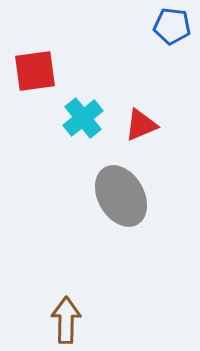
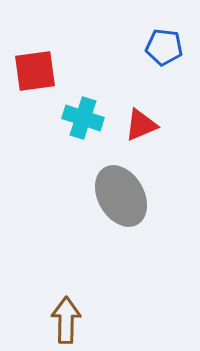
blue pentagon: moved 8 px left, 21 px down
cyan cross: rotated 33 degrees counterclockwise
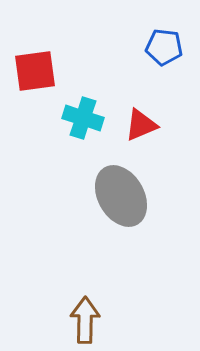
brown arrow: moved 19 px right
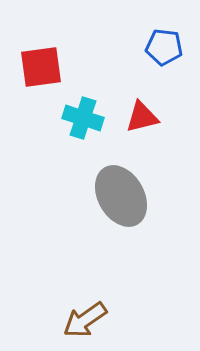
red square: moved 6 px right, 4 px up
red triangle: moved 1 px right, 8 px up; rotated 9 degrees clockwise
brown arrow: rotated 126 degrees counterclockwise
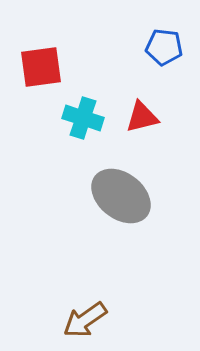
gray ellipse: rotated 22 degrees counterclockwise
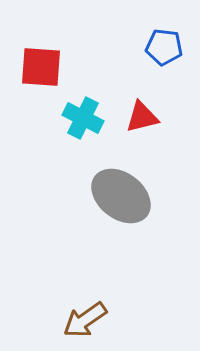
red square: rotated 12 degrees clockwise
cyan cross: rotated 9 degrees clockwise
